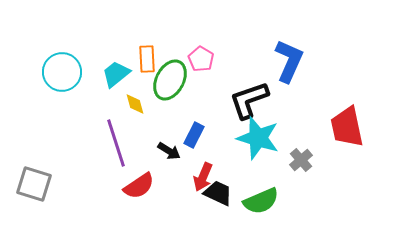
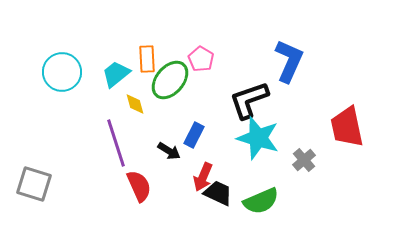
green ellipse: rotated 12 degrees clockwise
gray cross: moved 3 px right
red semicircle: rotated 80 degrees counterclockwise
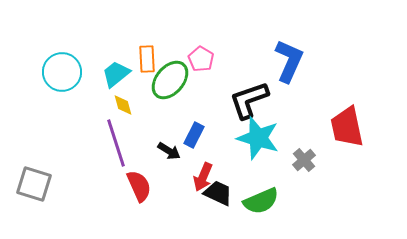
yellow diamond: moved 12 px left, 1 px down
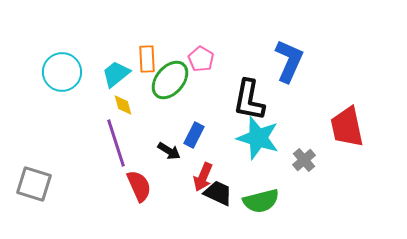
black L-shape: rotated 60 degrees counterclockwise
green semicircle: rotated 9 degrees clockwise
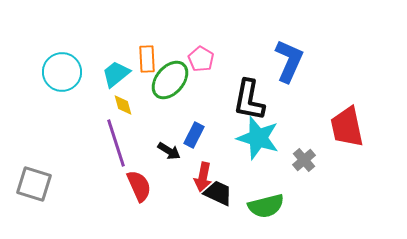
red arrow: rotated 12 degrees counterclockwise
green semicircle: moved 5 px right, 5 px down
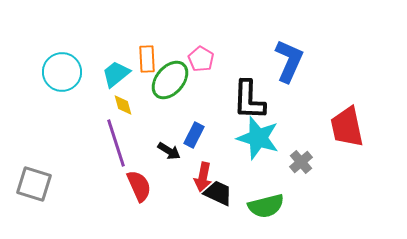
black L-shape: rotated 9 degrees counterclockwise
gray cross: moved 3 px left, 2 px down
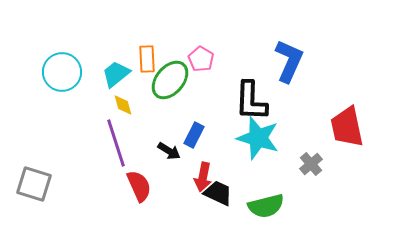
black L-shape: moved 2 px right, 1 px down
gray cross: moved 10 px right, 2 px down
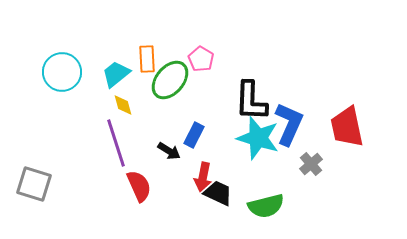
blue L-shape: moved 63 px down
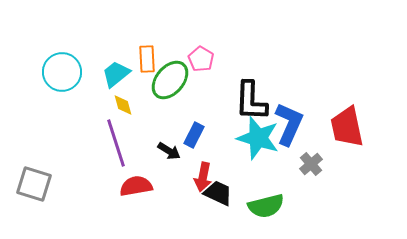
red semicircle: moved 3 px left; rotated 76 degrees counterclockwise
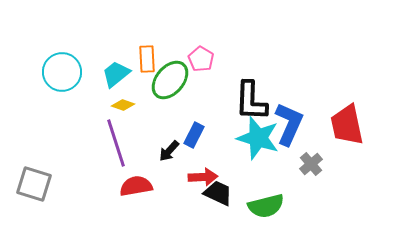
yellow diamond: rotated 55 degrees counterclockwise
red trapezoid: moved 2 px up
black arrow: rotated 100 degrees clockwise
red arrow: rotated 104 degrees counterclockwise
